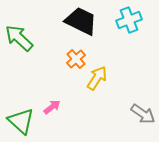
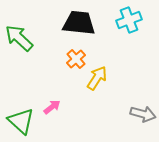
black trapezoid: moved 2 px left, 2 px down; rotated 20 degrees counterclockwise
gray arrow: rotated 20 degrees counterclockwise
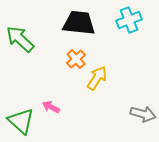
green arrow: moved 1 px right, 1 px down
pink arrow: moved 1 px left; rotated 114 degrees counterclockwise
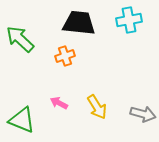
cyan cross: rotated 10 degrees clockwise
orange cross: moved 11 px left, 3 px up; rotated 24 degrees clockwise
yellow arrow: moved 29 px down; rotated 115 degrees clockwise
pink arrow: moved 8 px right, 4 px up
green triangle: moved 1 px right, 1 px up; rotated 20 degrees counterclockwise
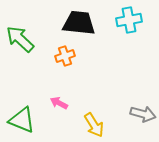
yellow arrow: moved 3 px left, 18 px down
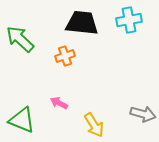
black trapezoid: moved 3 px right
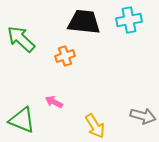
black trapezoid: moved 2 px right, 1 px up
green arrow: moved 1 px right
pink arrow: moved 5 px left, 1 px up
gray arrow: moved 2 px down
yellow arrow: moved 1 px right, 1 px down
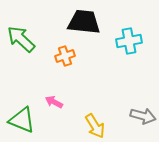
cyan cross: moved 21 px down
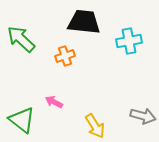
green triangle: rotated 16 degrees clockwise
